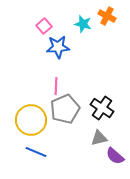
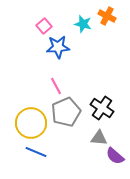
pink line: rotated 30 degrees counterclockwise
gray pentagon: moved 1 px right, 3 px down
yellow circle: moved 3 px down
gray triangle: rotated 18 degrees clockwise
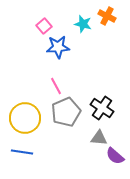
yellow circle: moved 6 px left, 5 px up
blue line: moved 14 px left; rotated 15 degrees counterclockwise
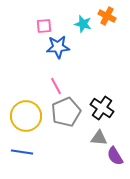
pink square: rotated 35 degrees clockwise
yellow circle: moved 1 px right, 2 px up
purple semicircle: rotated 18 degrees clockwise
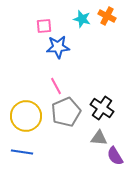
cyan star: moved 1 px left, 5 px up
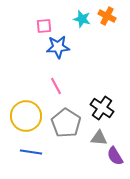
gray pentagon: moved 11 px down; rotated 16 degrees counterclockwise
blue line: moved 9 px right
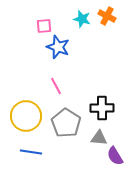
blue star: rotated 25 degrees clockwise
black cross: rotated 35 degrees counterclockwise
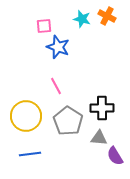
gray pentagon: moved 2 px right, 2 px up
blue line: moved 1 px left, 2 px down; rotated 15 degrees counterclockwise
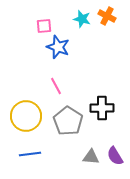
gray triangle: moved 8 px left, 19 px down
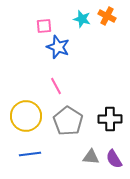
black cross: moved 8 px right, 11 px down
purple semicircle: moved 1 px left, 3 px down
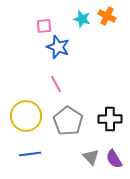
pink line: moved 2 px up
gray triangle: rotated 42 degrees clockwise
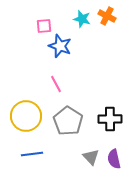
blue star: moved 2 px right, 1 px up
blue line: moved 2 px right
purple semicircle: rotated 18 degrees clockwise
